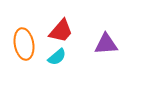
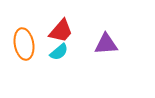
cyan semicircle: moved 2 px right, 5 px up
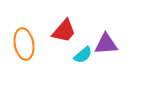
red trapezoid: moved 3 px right
cyan semicircle: moved 24 px right, 3 px down
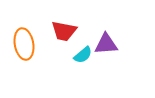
red trapezoid: rotated 60 degrees clockwise
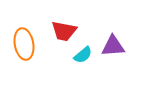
purple triangle: moved 7 px right, 2 px down
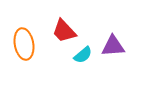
red trapezoid: rotated 36 degrees clockwise
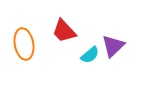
purple triangle: rotated 40 degrees counterclockwise
cyan semicircle: moved 7 px right
